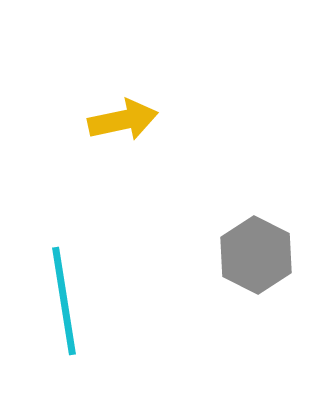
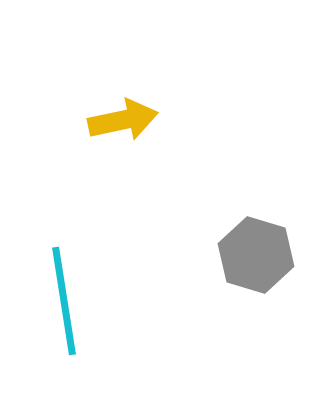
gray hexagon: rotated 10 degrees counterclockwise
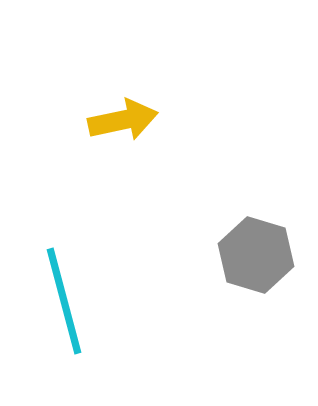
cyan line: rotated 6 degrees counterclockwise
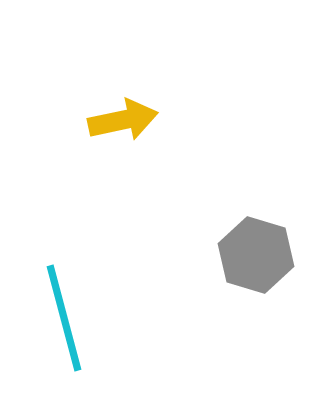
cyan line: moved 17 px down
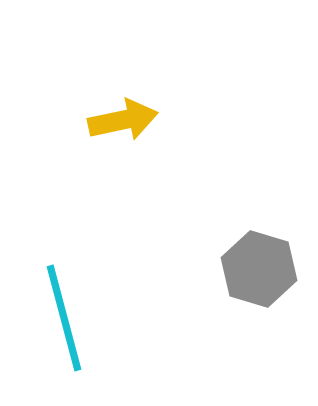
gray hexagon: moved 3 px right, 14 px down
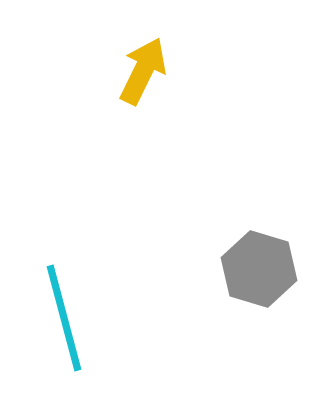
yellow arrow: moved 20 px right, 49 px up; rotated 52 degrees counterclockwise
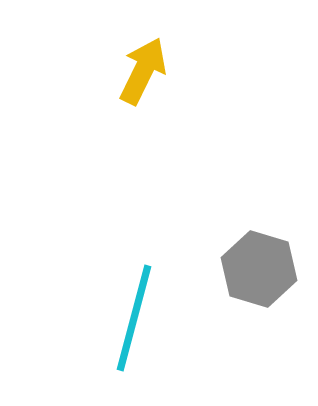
cyan line: moved 70 px right; rotated 30 degrees clockwise
